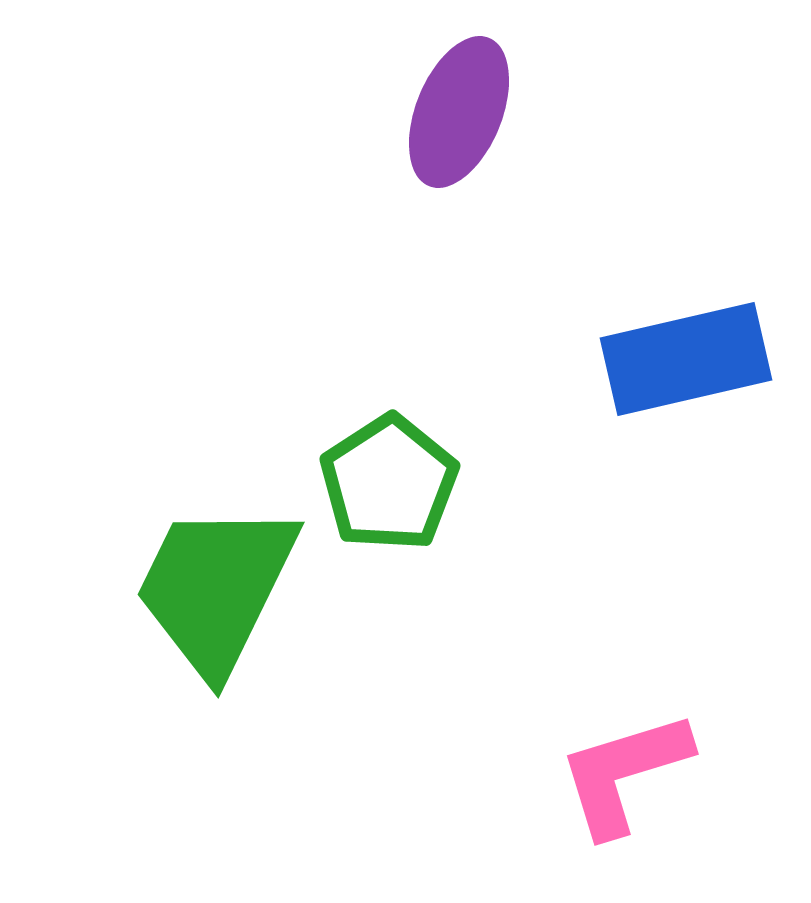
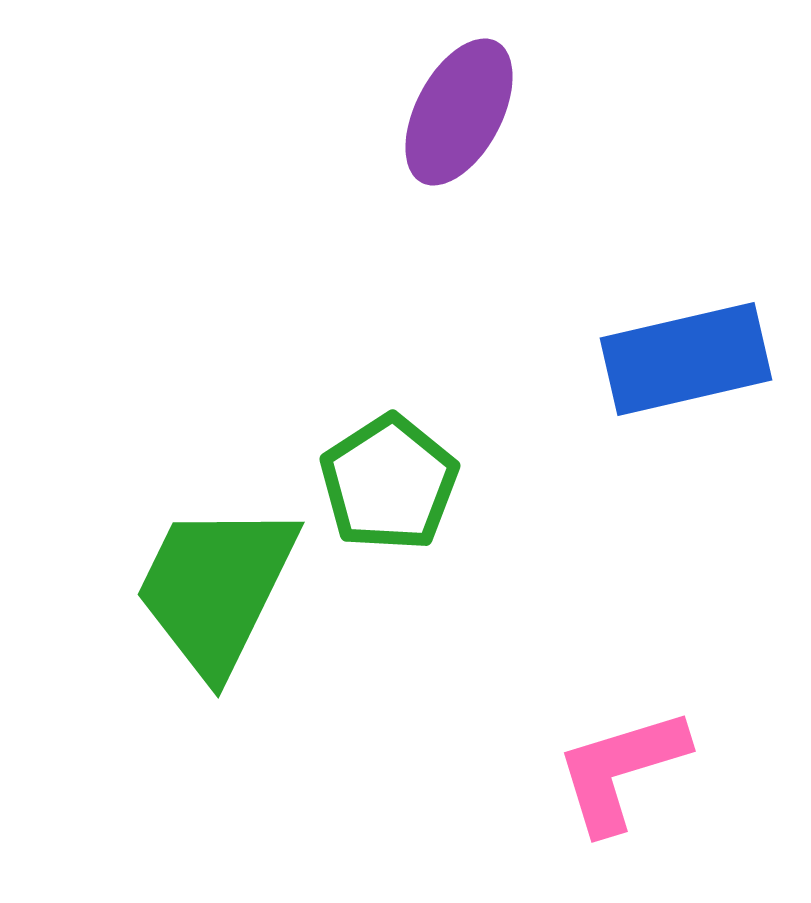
purple ellipse: rotated 6 degrees clockwise
pink L-shape: moved 3 px left, 3 px up
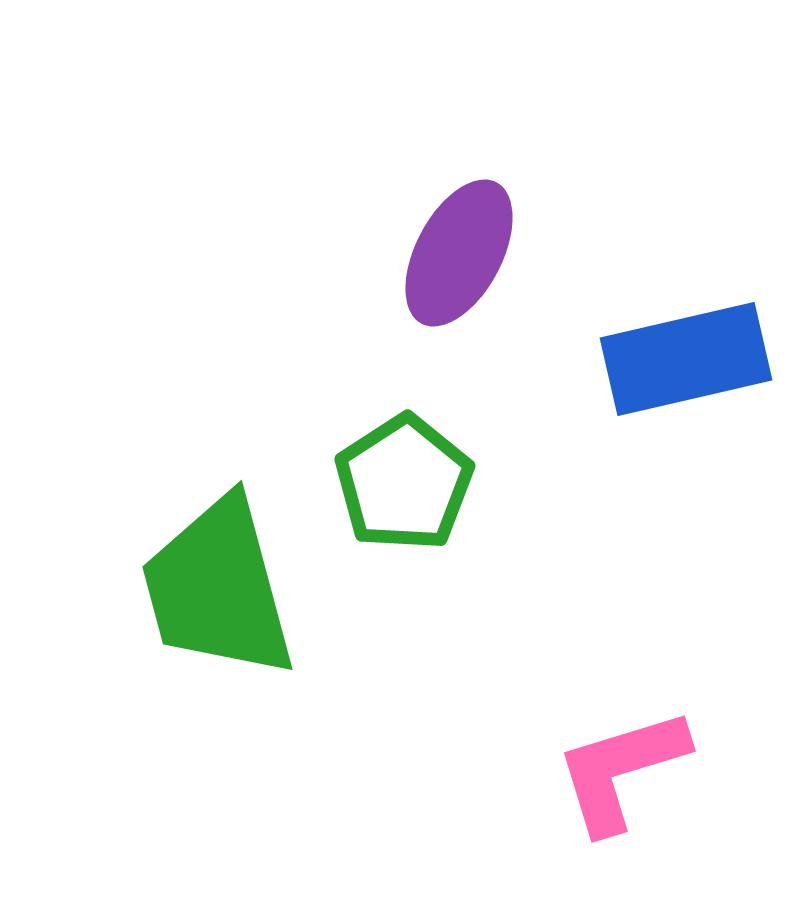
purple ellipse: moved 141 px down
green pentagon: moved 15 px right
green trapezoid: moved 2 px right; rotated 41 degrees counterclockwise
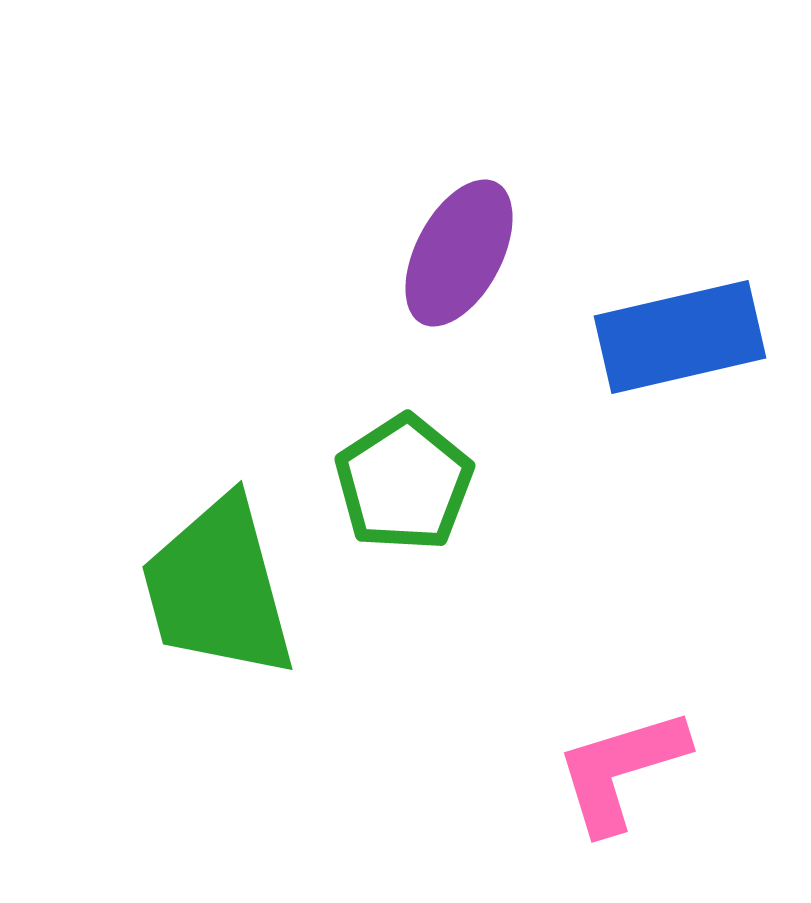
blue rectangle: moved 6 px left, 22 px up
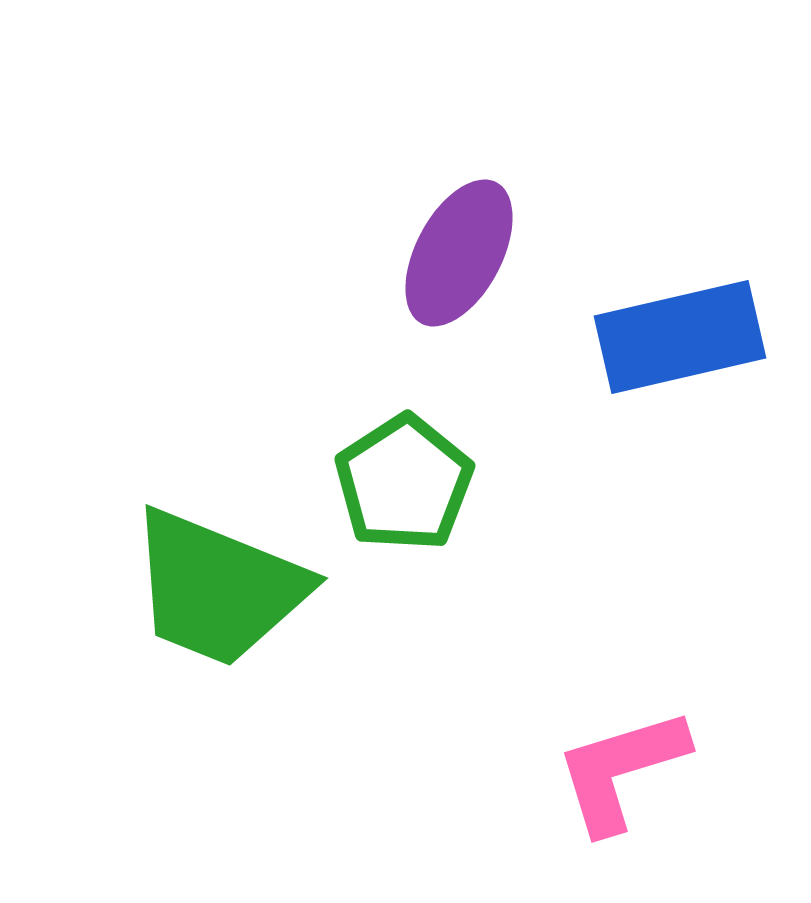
green trapezoid: rotated 53 degrees counterclockwise
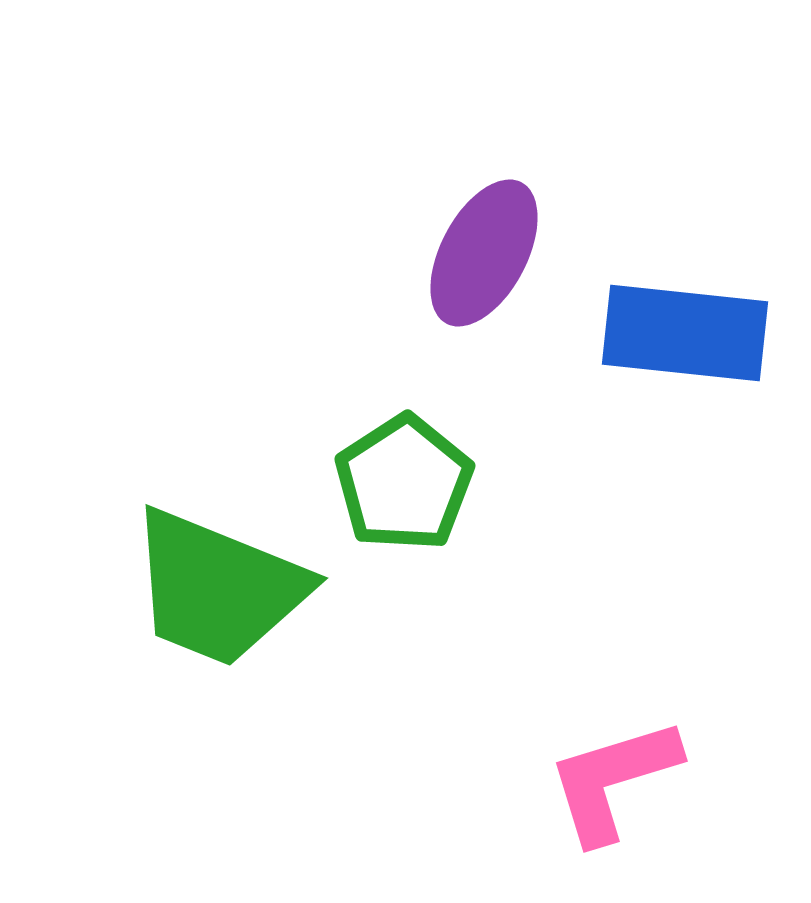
purple ellipse: moved 25 px right
blue rectangle: moved 5 px right, 4 px up; rotated 19 degrees clockwise
pink L-shape: moved 8 px left, 10 px down
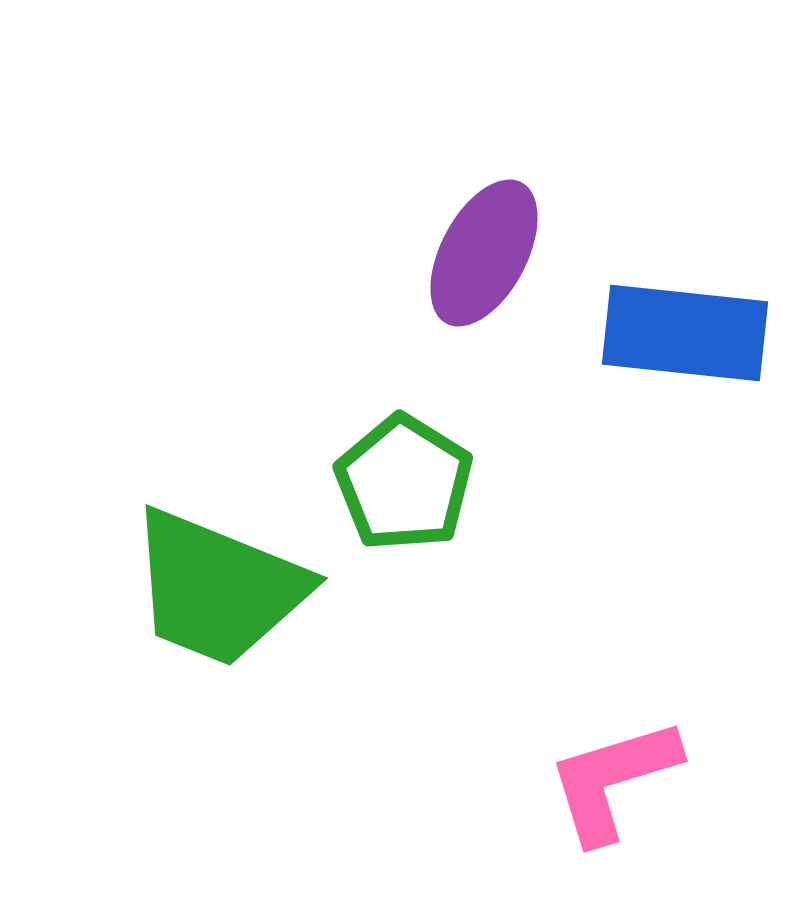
green pentagon: rotated 7 degrees counterclockwise
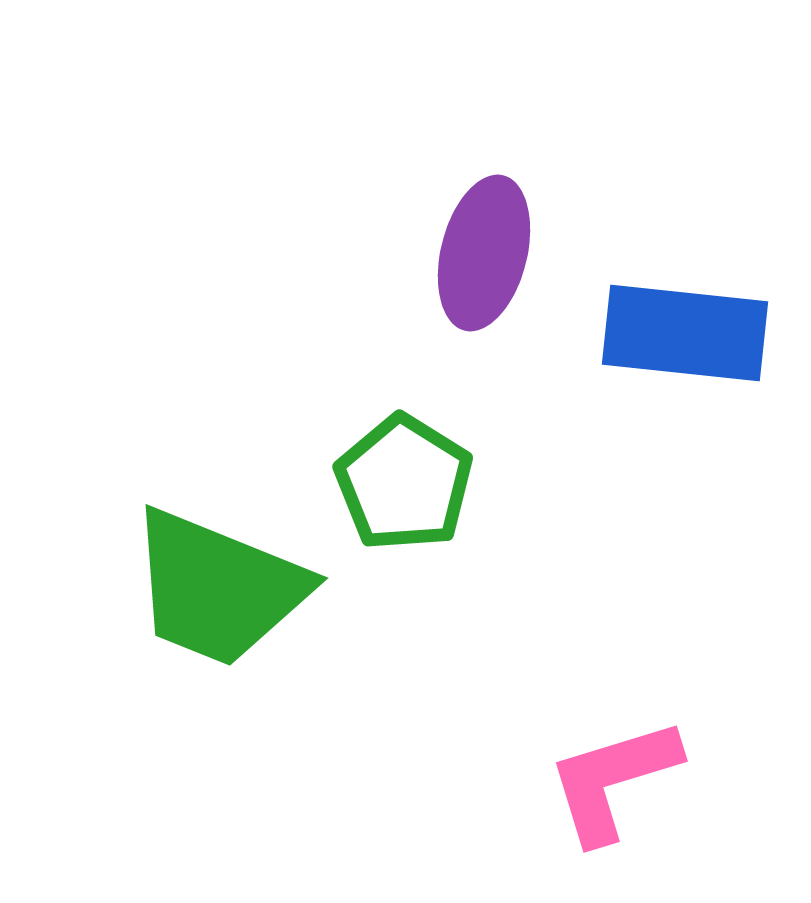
purple ellipse: rotated 14 degrees counterclockwise
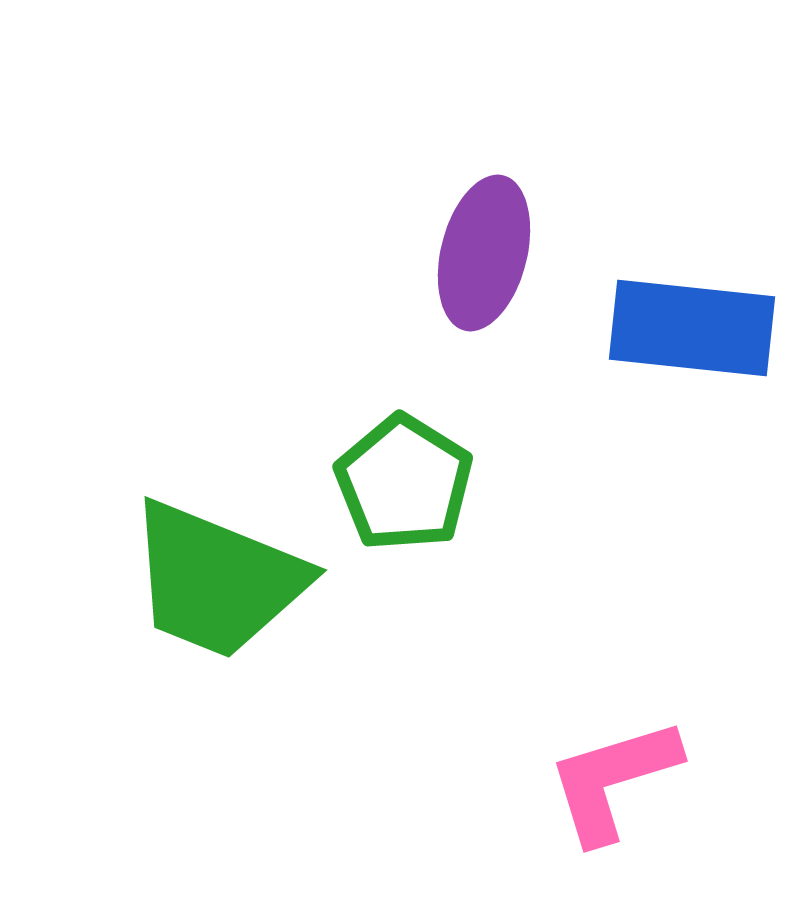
blue rectangle: moved 7 px right, 5 px up
green trapezoid: moved 1 px left, 8 px up
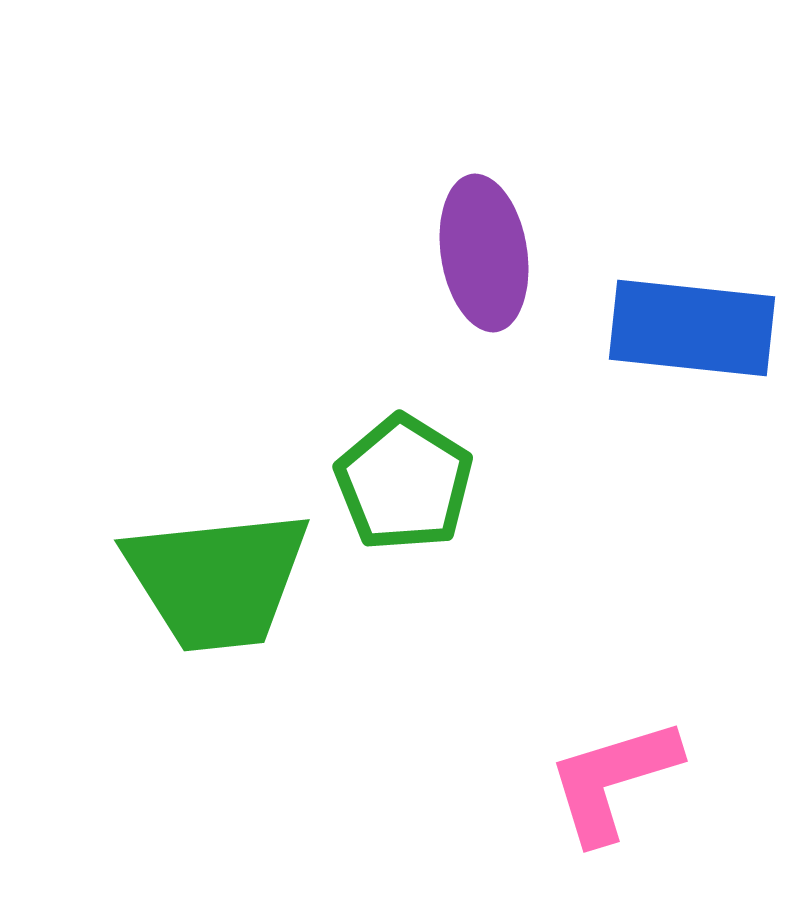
purple ellipse: rotated 23 degrees counterclockwise
green trapezoid: rotated 28 degrees counterclockwise
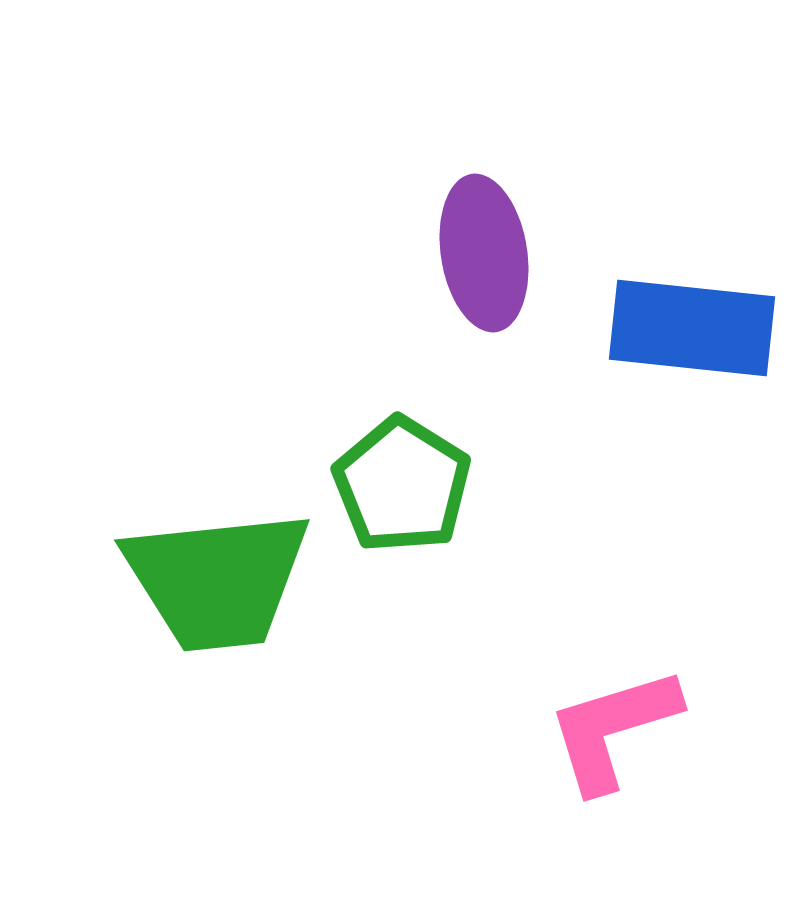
green pentagon: moved 2 px left, 2 px down
pink L-shape: moved 51 px up
